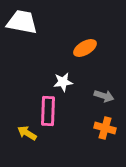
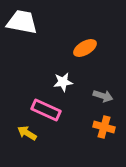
gray arrow: moved 1 px left
pink rectangle: moved 2 px left, 1 px up; rotated 68 degrees counterclockwise
orange cross: moved 1 px left, 1 px up
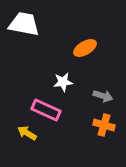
white trapezoid: moved 2 px right, 2 px down
orange cross: moved 2 px up
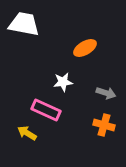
gray arrow: moved 3 px right, 3 px up
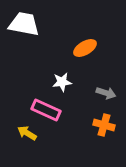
white star: moved 1 px left
